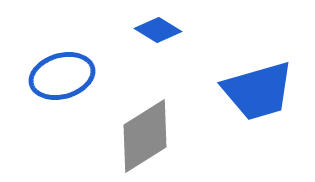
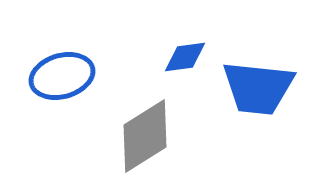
blue diamond: moved 27 px right, 27 px down; rotated 39 degrees counterclockwise
blue trapezoid: moved 3 px up; rotated 22 degrees clockwise
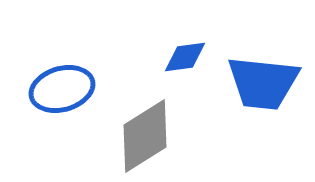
blue ellipse: moved 13 px down
blue trapezoid: moved 5 px right, 5 px up
